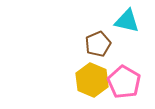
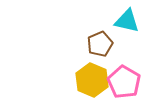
brown pentagon: moved 2 px right
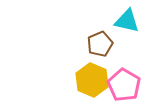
pink pentagon: moved 3 px down
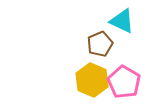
cyan triangle: moved 5 px left; rotated 12 degrees clockwise
pink pentagon: moved 3 px up
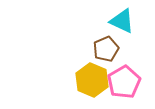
brown pentagon: moved 6 px right, 5 px down
pink pentagon: rotated 12 degrees clockwise
